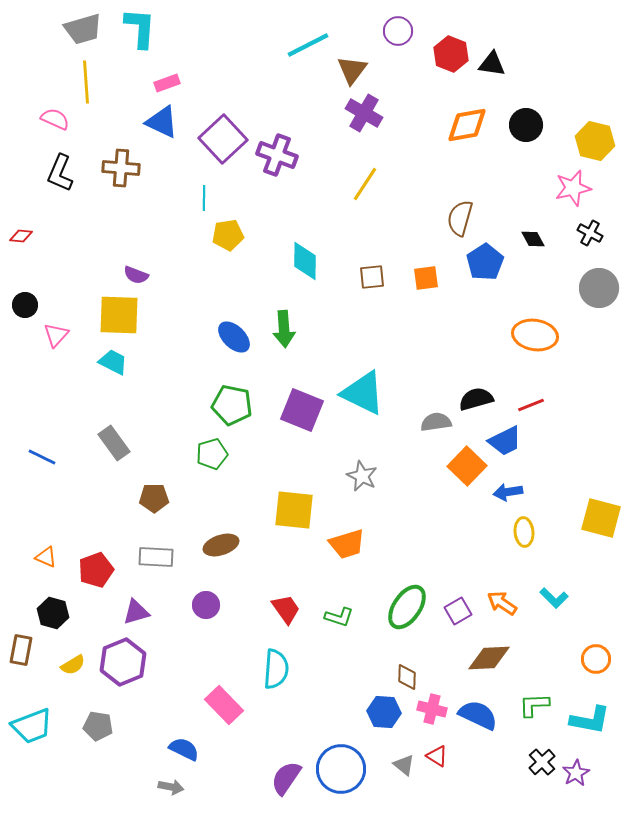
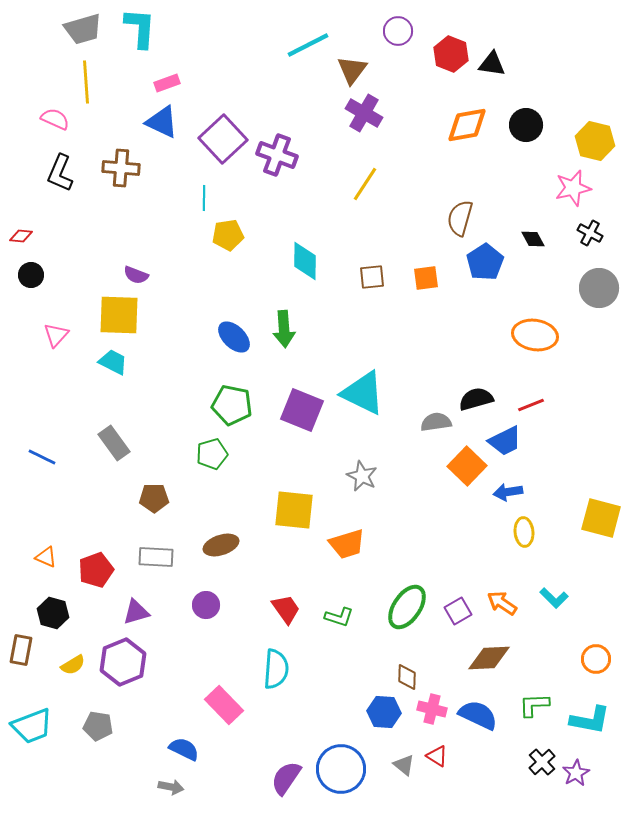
black circle at (25, 305): moved 6 px right, 30 px up
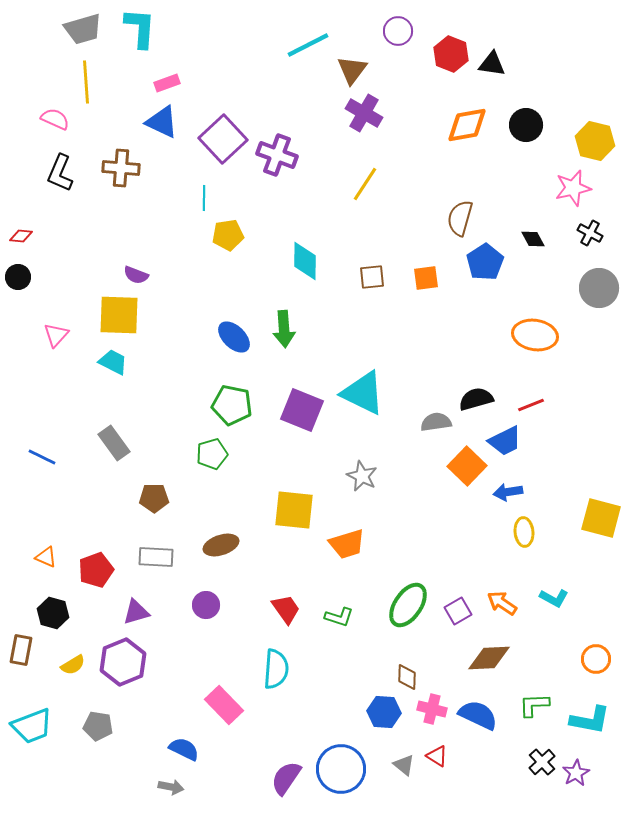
black circle at (31, 275): moved 13 px left, 2 px down
cyan L-shape at (554, 598): rotated 16 degrees counterclockwise
green ellipse at (407, 607): moved 1 px right, 2 px up
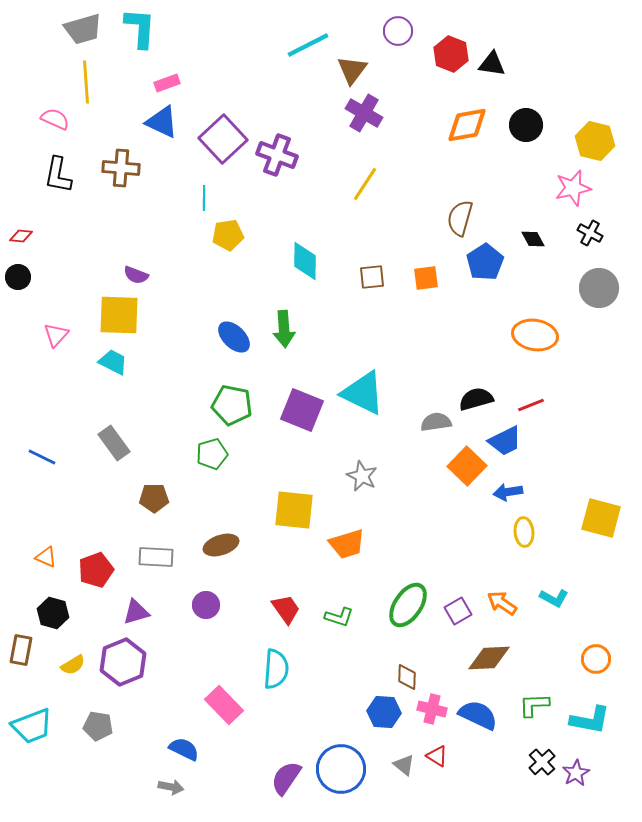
black L-shape at (60, 173): moved 2 px left, 2 px down; rotated 12 degrees counterclockwise
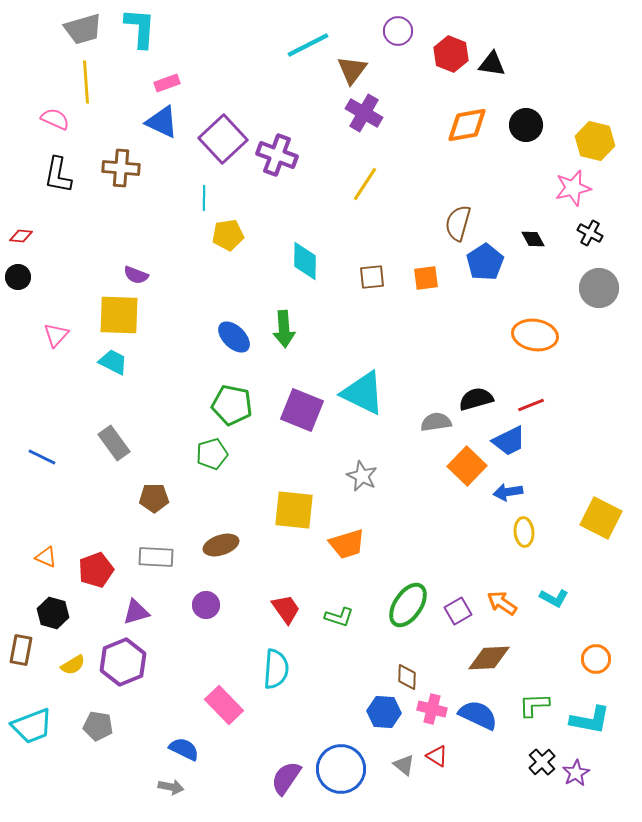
brown semicircle at (460, 218): moved 2 px left, 5 px down
blue trapezoid at (505, 441): moved 4 px right
yellow square at (601, 518): rotated 12 degrees clockwise
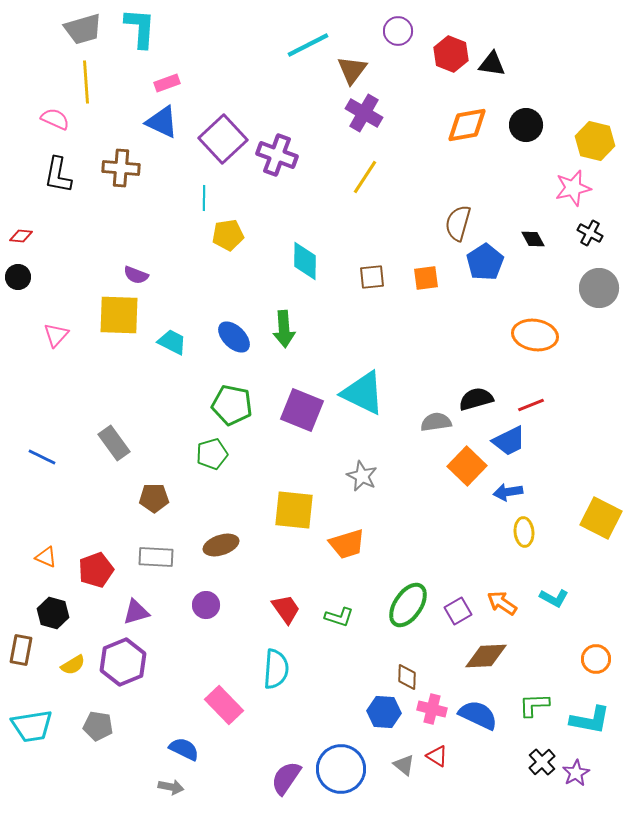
yellow line at (365, 184): moved 7 px up
cyan trapezoid at (113, 362): moved 59 px right, 20 px up
brown diamond at (489, 658): moved 3 px left, 2 px up
cyan trapezoid at (32, 726): rotated 12 degrees clockwise
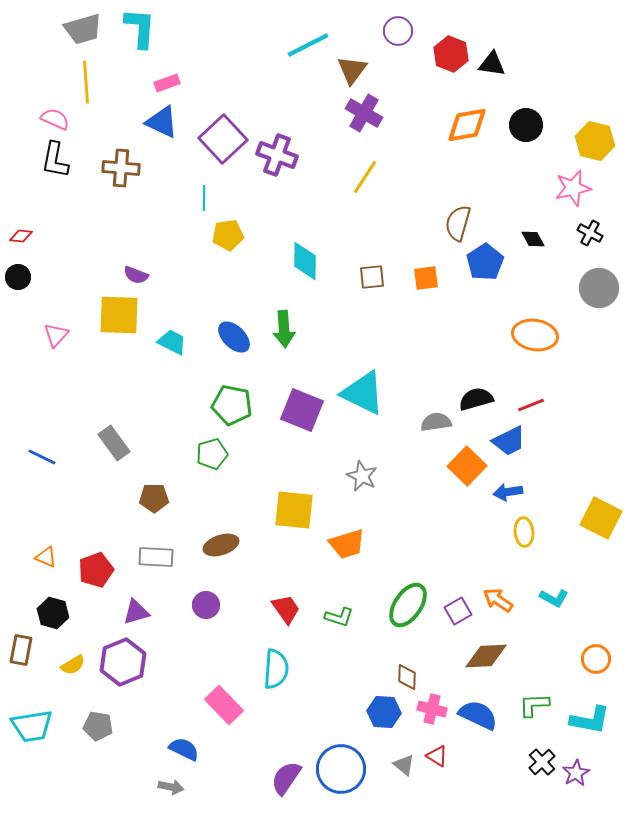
black L-shape at (58, 175): moved 3 px left, 15 px up
orange arrow at (502, 603): moved 4 px left, 3 px up
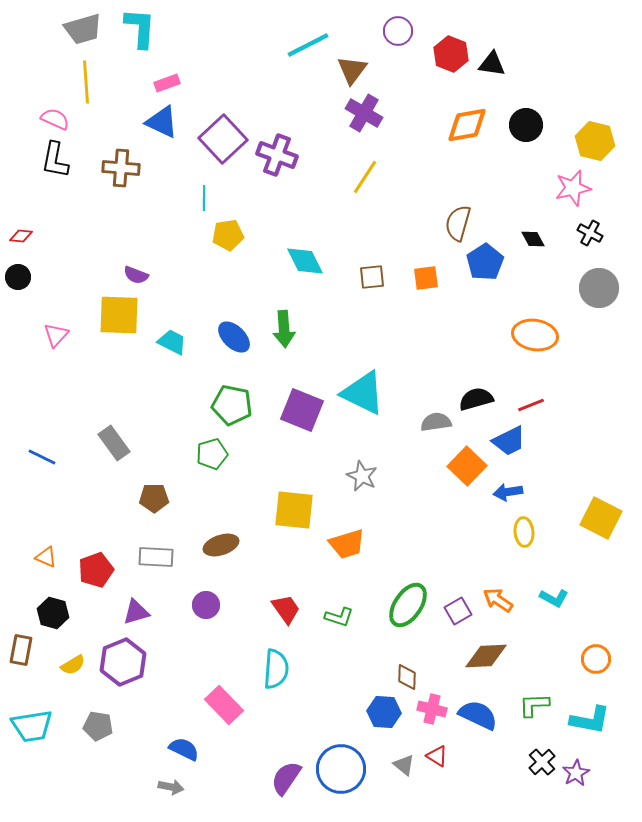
cyan diamond at (305, 261): rotated 27 degrees counterclockwise
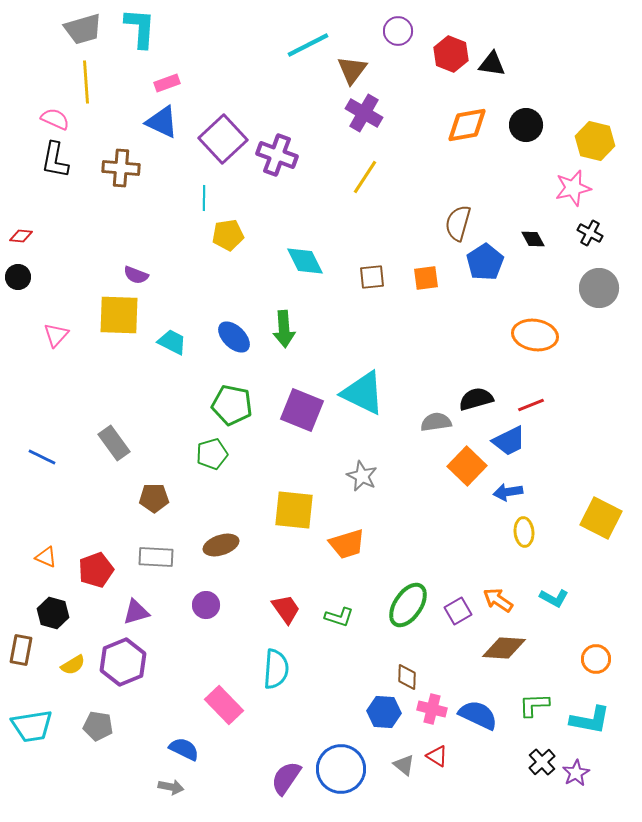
brown diamond at (486, 656): moved 18 px right, 8 px up; rotated 6 degrees clockwise
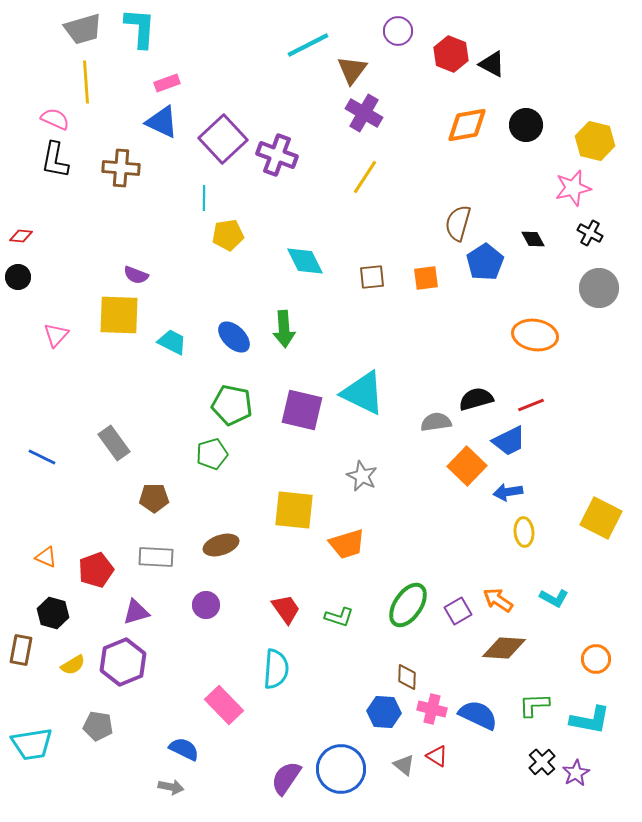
black triangle at (492, 64): rotated 20 degrees clockwise
purple square at (302, 410): rotated 9 degrees counterclockwise
cyan trapezoid at (32, 726): moved 18 px down
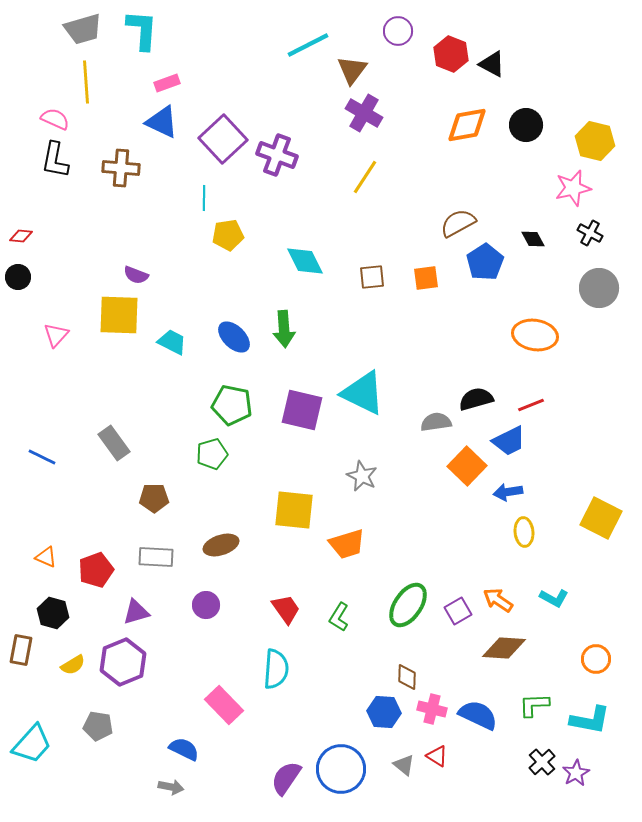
cyan L-shape at (140, 28): moved 2 px right, 2 px down
brown semicircle at (458, 223): rotated 45 degrees clockwise
green L-shape at (339, 617): rotated 104 degrees clockwise
cyan trapezoid at (32, 744): rotated 39 degrees counterclockwise
